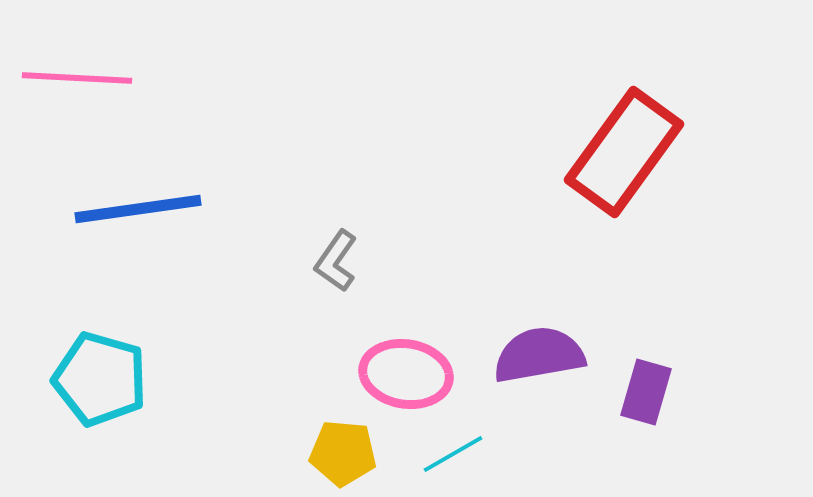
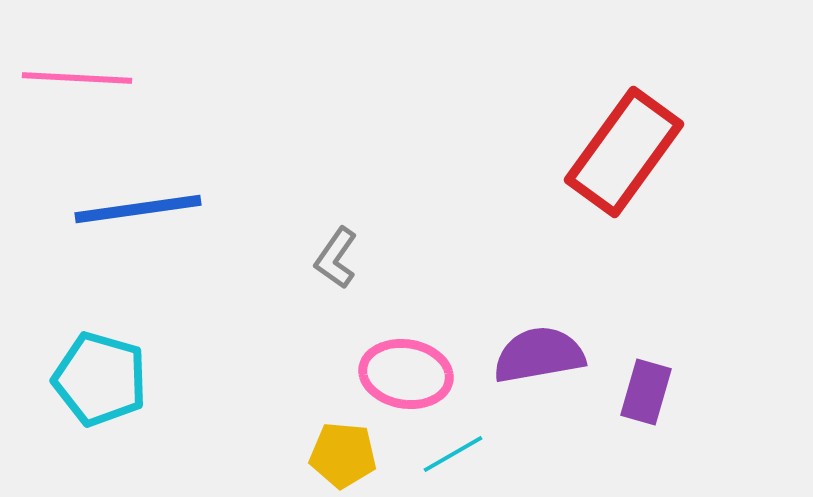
gray L-shape: moved 3 px up
yellow pentagon: moved 2 px down
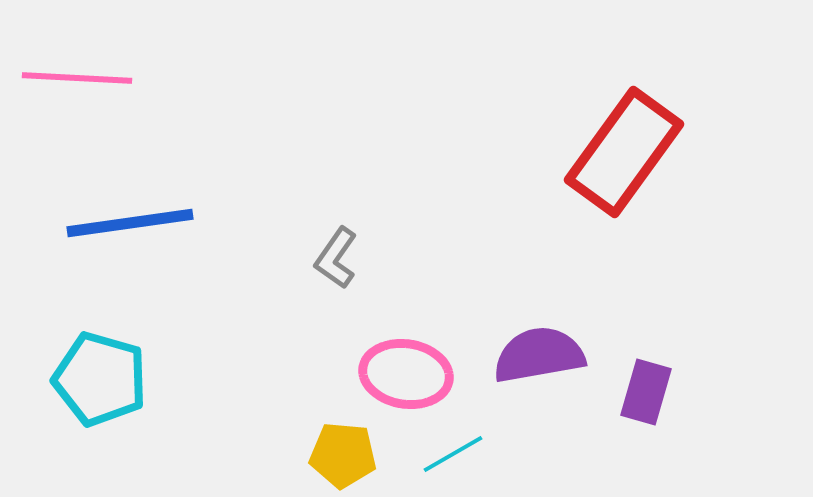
blue line: moved 8 px left, 14 px down
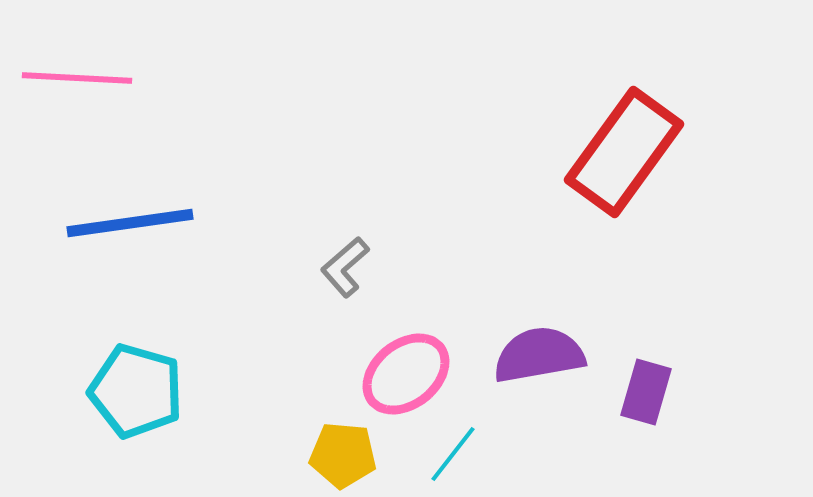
gray L-shape: moved 9 px right, 9 px down; rotated 14 degrees clockwise
pink ellipse: rotated 48 degrees counterclockwise
cyan pentagon: moved 36 px right, 12 px down
cyan line: rotated 22 degrees counterclockwise
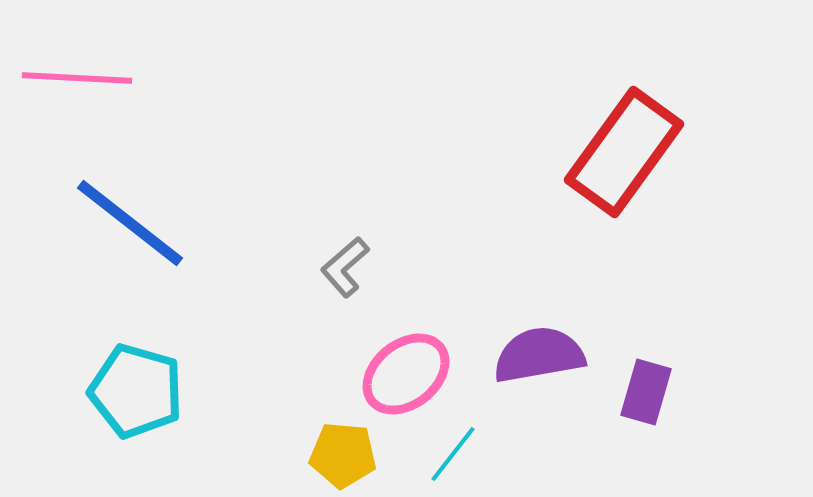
blue line: rotated 46 degrees clockwise
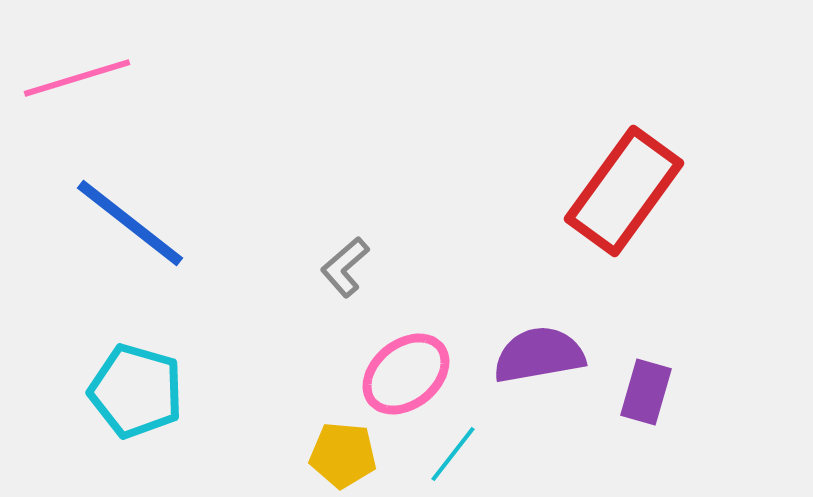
pink line: rotated 20 degrees counterclockwise
red rectangle: moved 39 px down
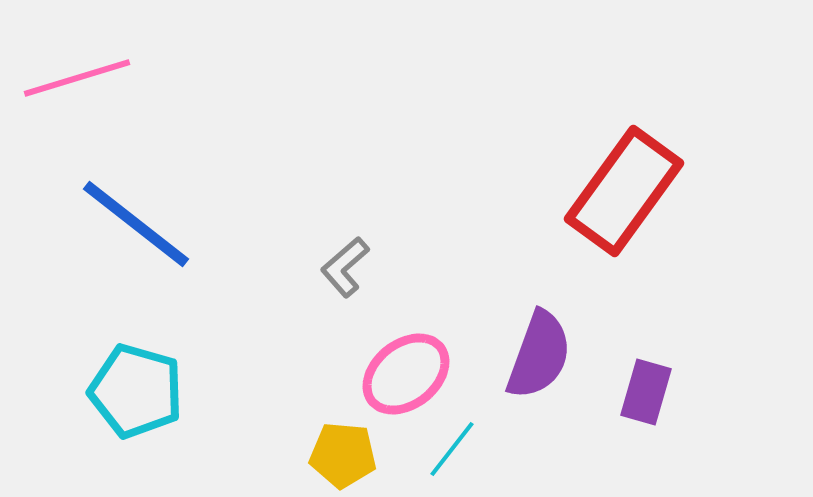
blue line: moved 6 px right, 1 px down
purple semicircle: rotated 120 degrees clockwise
cyan line: moved 1 px left, 5 px up
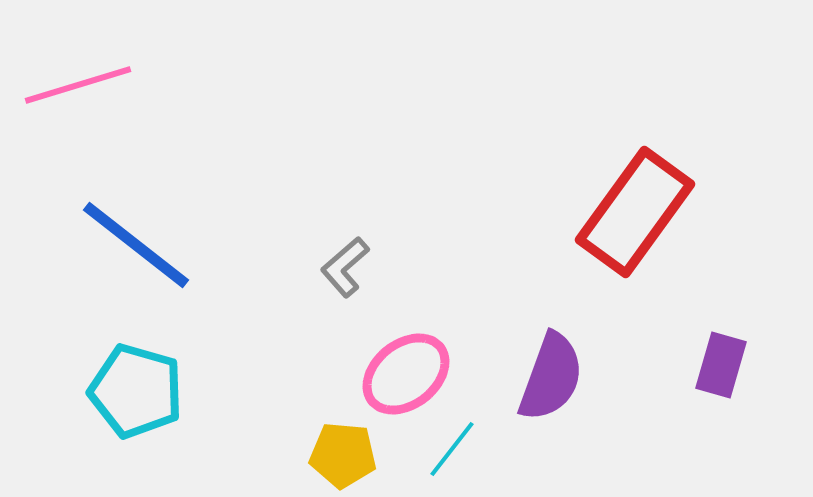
pink line: moved 1 px right, 7 px down
red rectangle: moved 11 px right, 21 px down
blue line: moved 21 px down
purple semicircle: moved 12 px right, 22 px down
purple rectangle: moved 75 px right, 27 px up
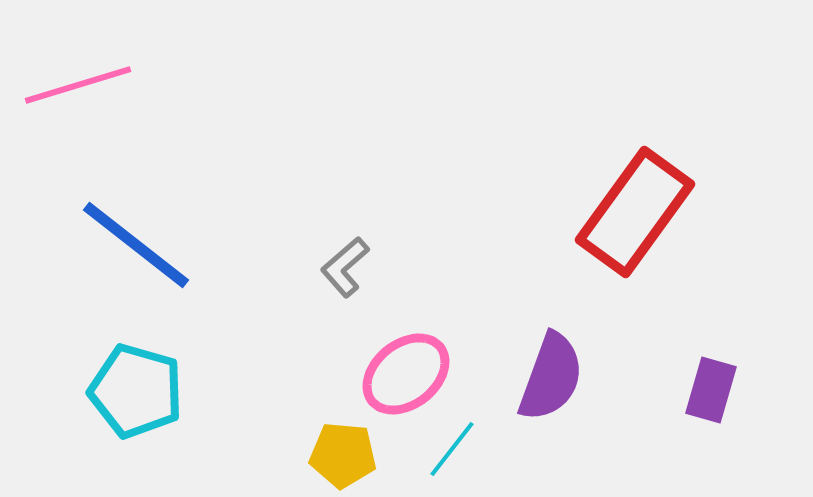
purple rectangle: moved 10 px left, 25 px down
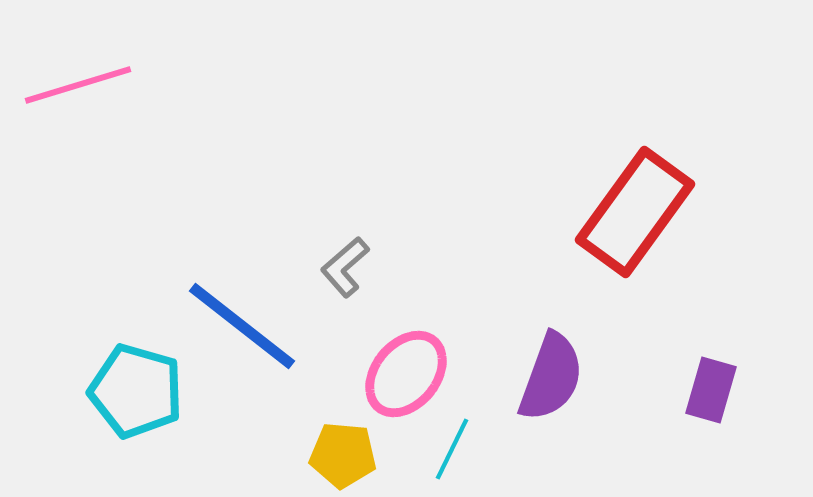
blue line: moved 106 px right, 81 px down
pink ellipse: rotated 12 degrees counterclockwise
cyan line: rotated 12 degrees counterclockwise
